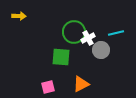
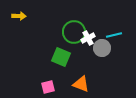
cyan line: moved 2 px left, 2 px down
gray circle: moved 1 px right, 2 px up
green square: rotated 18 degrees clockwise
orange triangle: rotated 48 degrees clockwise
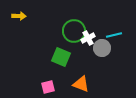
green circle: moved 1 px up
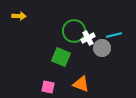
pink square: rotated 24 degrees clockwise
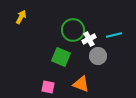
yellow arrow: moved 2 px right, 1 px down; rotated 64 degrees counterclockwise
green circle: moved 1 px left, 1 px up
white cross: moved 1 px right, 1 px down
gray circle: moved 4 px left, 8 px down
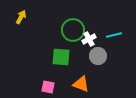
green square: rotated 18 degrees counterclockwise
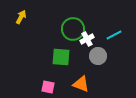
green circle: moved 1 px up
cyan line: rotated 14 degrees counterclockwise
white cross: moved 2 px left
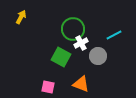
white cross: moved 6 px left, 4 px down
green square: rotated 24 degrees clockwise
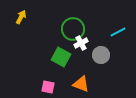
cyan line: moved 4 px right, 3 px up
gray circle: moved 3 px right, 1 px up
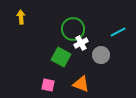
yellow arrow: rotated 32 degrees counterclockwise
pink square: moved 2 px up
